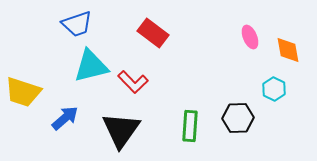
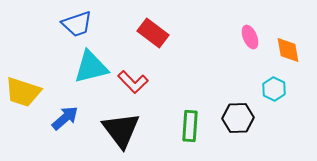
cyan triangle: moved 1 px down
black triangle: rotated 12 degrees counterclockwise
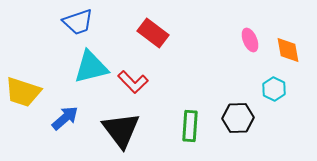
blue trapezoid: moved 1 px right, 2 px up
pink ellipse: moved 3 px down
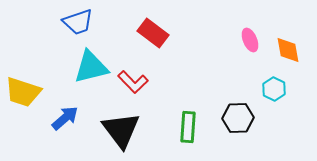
green rectangle: moved 2 px left, 1 px down
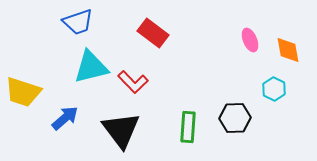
black hexagon: moved 3 px left
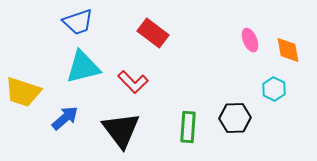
cyan triangle: moved 8 px left
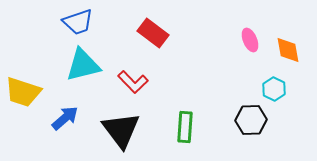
cyan triangle: moved 2 px up
black hexagon: moved 16 px right, 2 px down
green rectangle: moved 3 px left
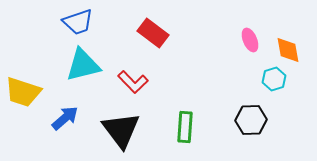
cyan hexagon: moved 10 px up; rotated 15 degrees clockwise
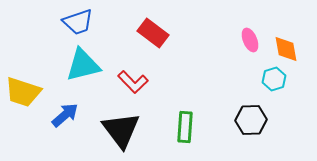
orange diamond: moved 2 px left, 1 px up
blue arrow: moved 3 px up
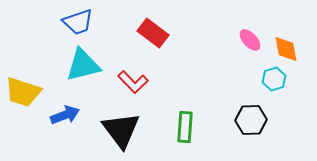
pink ellipse: rotated 20 degrees counterclockwise
blue arrow: rotated 20 degrees clockwise
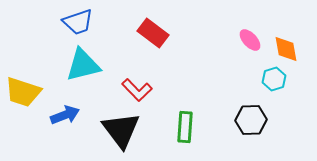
red L-shape: moved 4 px right, 8 px down
